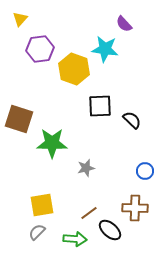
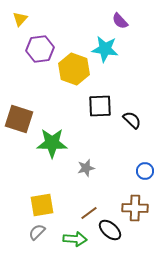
purple semicircle: moved 4 px left, 3 px up
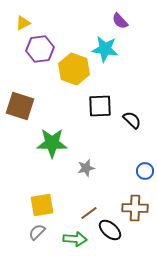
yellow triangle: moved 3 px right, 4 px down; rotated 21 degrees clockwise
brown square: moved 1 px right, 13 px up
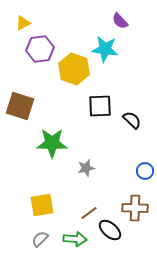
gray semicircle: moved 3 px right, 7 px down
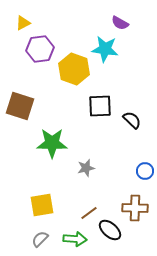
purple semicircle: moved 2 px down; rotated 18 degrees counterclockwise
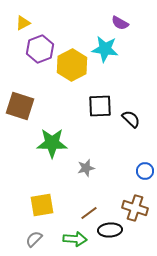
purple hexagon: rotated 12 degrees counterclockwise
yellow hexagon: moved 2 px left, 4 px up; rotated 12 degrees clockwise
black semicircle: moved 1 px left, 1 px up
brown cross: rotated 15 degrees clockwise
black ellipse: rotated 45 degrees counterclockwise
gray semicircle: moved 6 px left
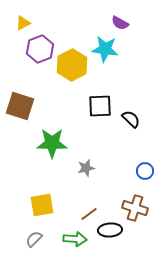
brown line: moved 1 px down
